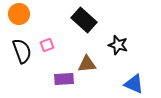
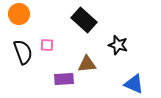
pink square: rotated 24 degrees clockwise
black semicircle: moved 1 px right, 1 px down
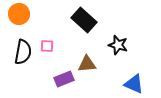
pink square: moved 1 px down
black semicircle: rotated 30 degrees clockwise
purple rectangle: rotated 18 degrees counterclockwise
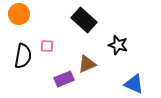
black semicircle: moved 4 px down
brown triangle: rotated 18 degrees counterclockwise
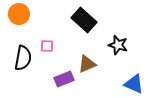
black semicircle: moved 2 px down
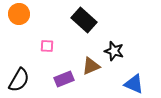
black star: moved 4 px left, 6 px down
black semicircle: moved 4 px left, 22 px down; rotated 20 degrees clockwise
brown triangle: moved 4 px right, 2 px down
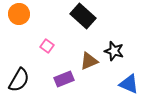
black rectangle: moved 1 px left, 4 px up
pink square: rotated 32 degrees clockwise
brown triangle: moved 2 px left, 5 px up
blue triangle: moved 5 px left
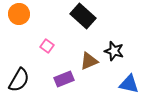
blue triangle: rotated 10 degrees counterclockwise
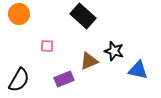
pink square: rotated 32 degrees counterclockwise
blue triangle: moved 9 px right, 14 px up
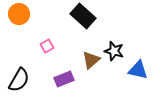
pink square: rotated 32 degrees counterclockwise
brown triangle: moved 2 px right, 1 px up; rotated 18 degrees counterclockwise
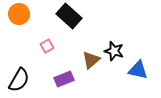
black rectangle: moved 14 px left
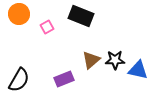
black rectangle: moved 12 px right; rotated 20 degrees counterclockwise
pink square: moved 19 px up
black star: moved 1 px right, 9 px down; rotated 18 degrees counterclockwise
